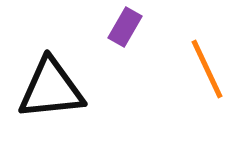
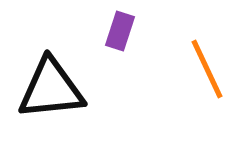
purple rectangle: moved 5 px left, 4 px down; rotated 12 degrees counterclockwise
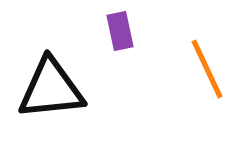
purple rectangle: rotated 30 degrees counterclockwise
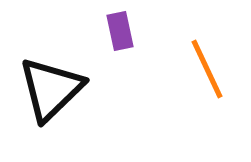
black triangle: rotated 38 degrees counterclockwise
